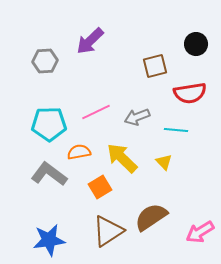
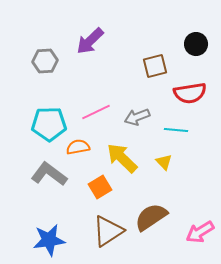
orange semicircle: moved 1 px left, 5 px up
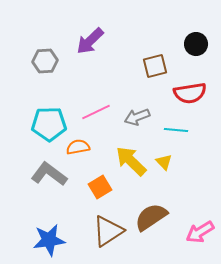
yellow arrow: moved 9 px right, 3 px down
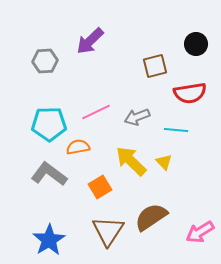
brown triangle: rotated 24 degrees counterclockwise
blue star: rotated 24 degrees counterclockwise
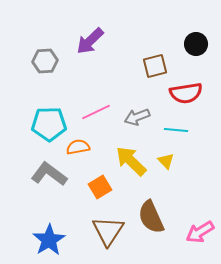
red semicircle: moved 4 px left
yellow triangle: moved 2 px right, 1 px up
brown semicircle: rotated 80 degrees counterclockwise
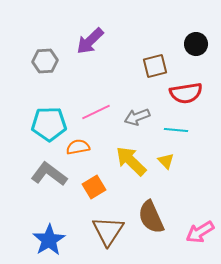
orange square: moved 6 px left
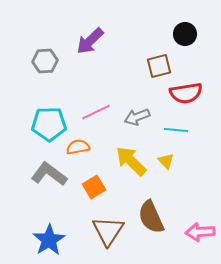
black circle: moved 11 px left, 10 px up
brown square: moved 4 px right
pink arrow: rotated 28 degrees clockwise
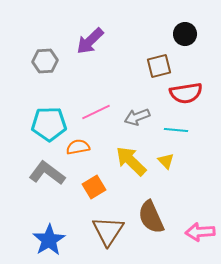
gray L-shape: moved 2 px left, 1 px up
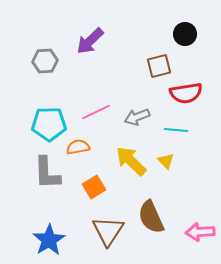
gray L-shape: rotated 129 degrees counterclockwise
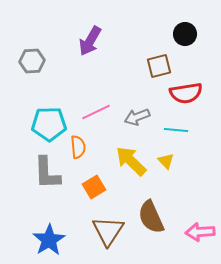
purple arrow: rotated 16 degrees counterclockwise
gray hexagon: moved 13 px left
orange semicircle: rotated 95 degrees clockwise
